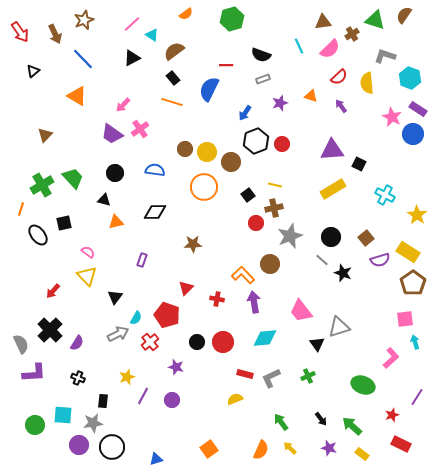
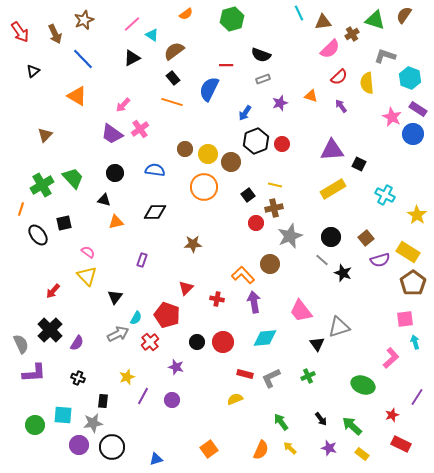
cyan line at (299, 46): moved 33 px up
yellow circle at (207, 152): moved 1 px right, 2 px down
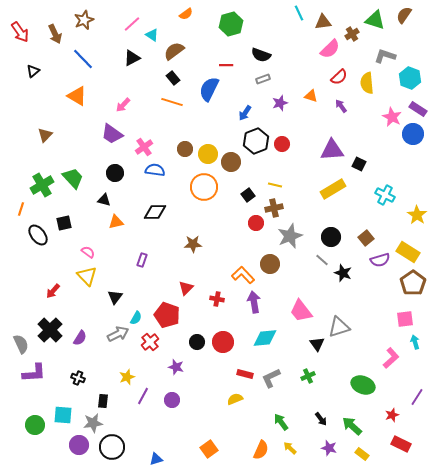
green hexagon at (232, 19): moved 1 px left, 5 px down
pink cross at (140, 129): moved 4 px right, 18 px down
purple semicircle at (77, 343): moved 3 px right, 5 px up
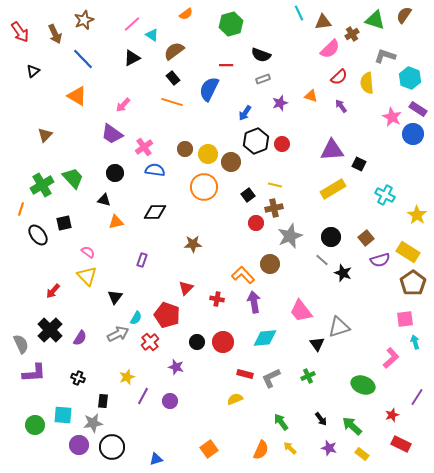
purple circle at (172, 400): moved 2 px left, 1 px down
